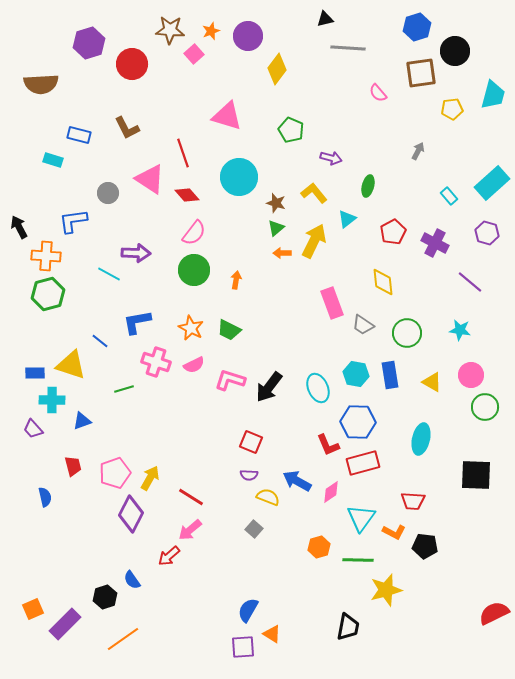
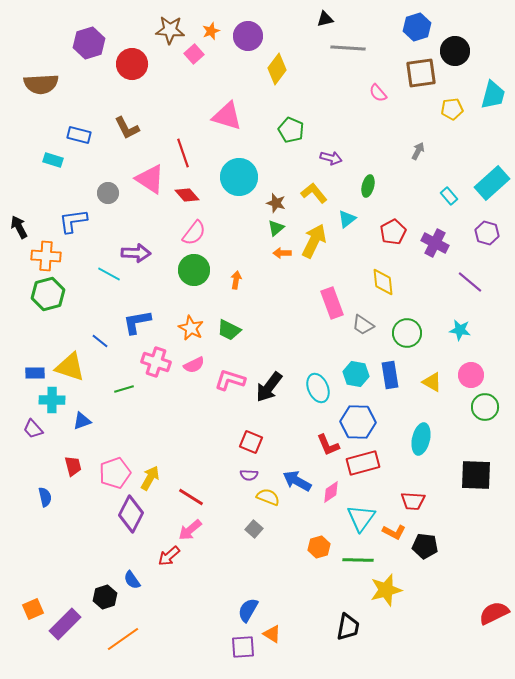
yellow triangle at (71, 365): moved 1 px left, 2 px down
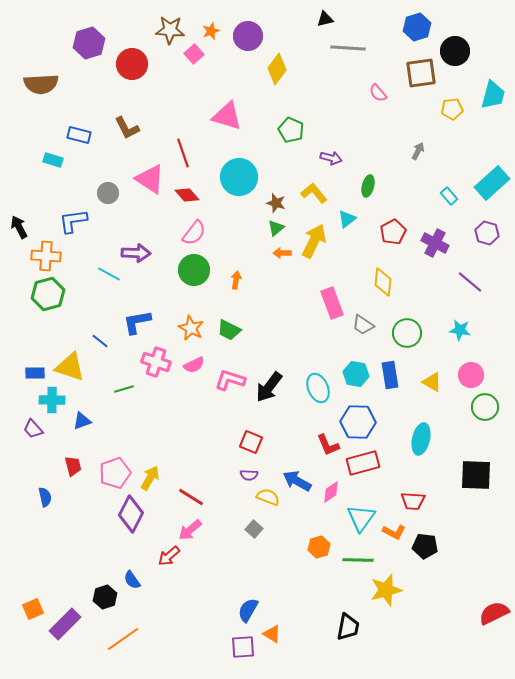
yellow diamond at (383, 282): rotated 12 degrees clockwise
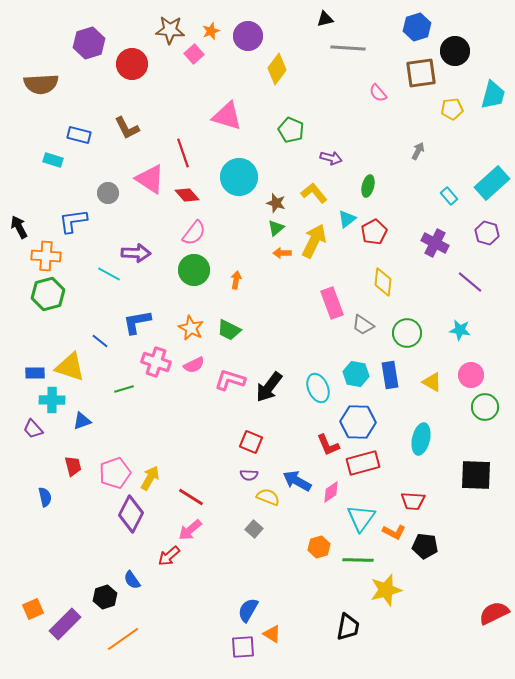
red pentagon at (393, 232): moved 19 px left
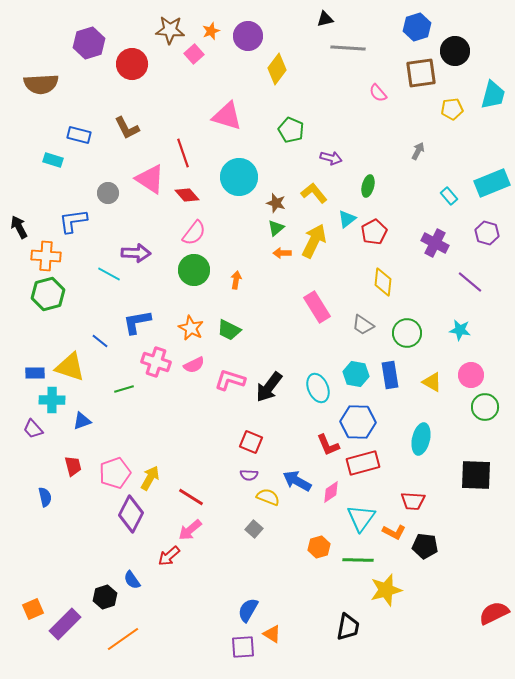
cyan rectangle at (492, 183): rotated 20 degrees clockwise
pink rectangle at (332, 303): moved 15 px left, 4 px down; rotated 12 degrees counterclockwise
